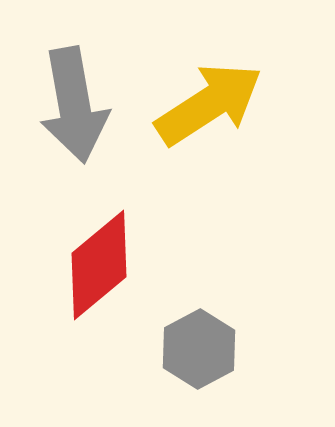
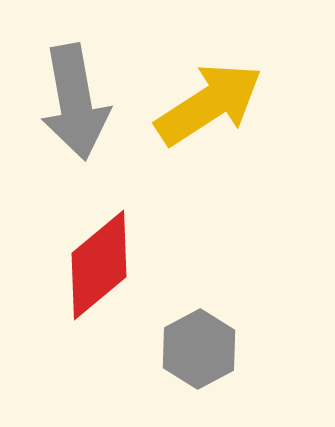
gray arrow: moved 1 px right, 3 px up
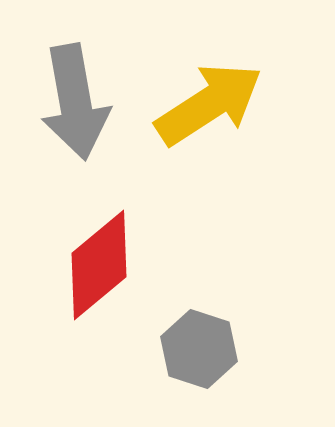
gray hexagon: rotated 14 degrees counterclockwise
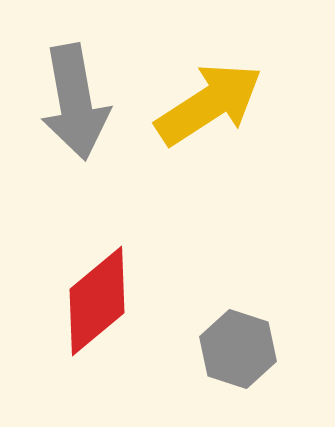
red diamond: moved 2 px left, 36 px down
gray hexagon: moved 39 px right
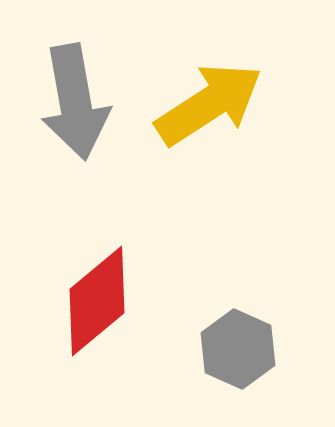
gray hexagon: rotated 6 degrees clockwise
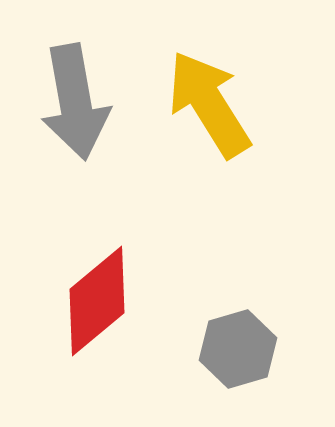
yellow arrow: rotated 89 degrees counterclockwise
gray hexagon: rotated 20 degrees clockwise
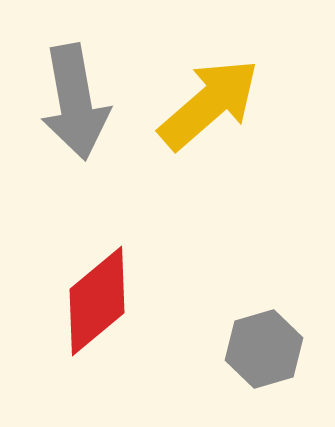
yellow arrow: rotated 81 degrees clockwise
gray hexagon: moved 26 px right
